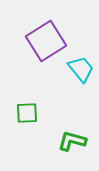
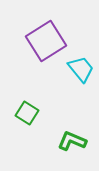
green square: rotated 35 degrees clockwise
green L-shape: rotated 8 degrees clockwise
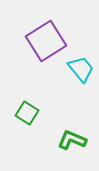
green L-shape: moved 1 px up
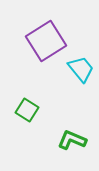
green square: moved 3 px up
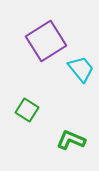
green L-shape: moved 1 px left
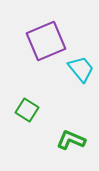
purple square: rotated 9 degrees clockwise
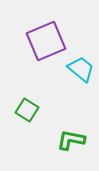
cyan trapezoid: rotated 12 degrees counterclockwise
green L-shape: rotated 12 degrees counterclockwise
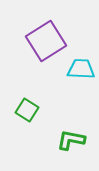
purple square: rotated 9 degrees counterclockwise
cyan trapezoid: rotated 36 degrees counterclockwise
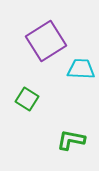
green square: moved 11 px up
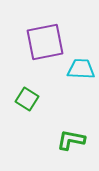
purple square: moved 1 px left, 1 px down; rotated 21 degrees clockwise
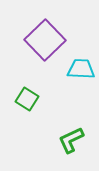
purple square: moved 2 px up; rotated 33 degrees counterclockwise
green L-shape: rotated 36 degrees counterclockwise
